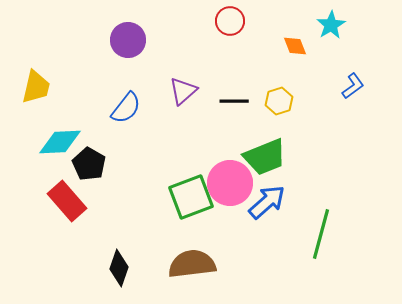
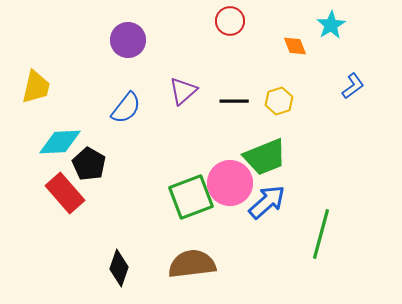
red rectangle: moved 2 px left, 8 px up
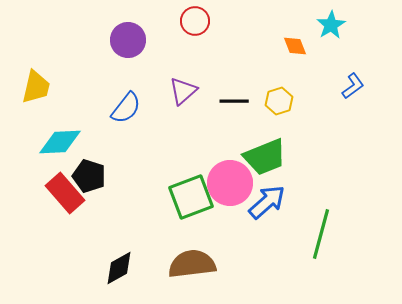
red circle: moved 35 px left
black pentagon: moved 12 px down; rotated 12 degrees counterclockwise
black diamond: rotated 42 degrees clockwise
